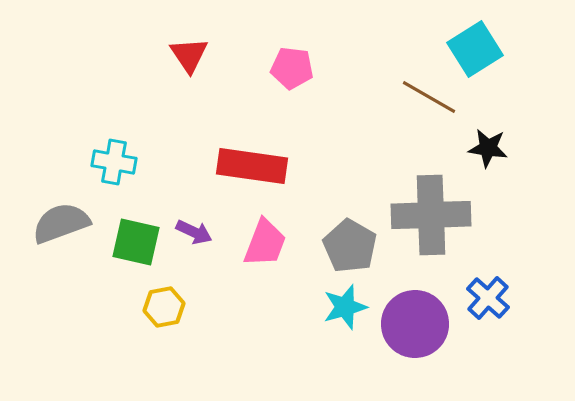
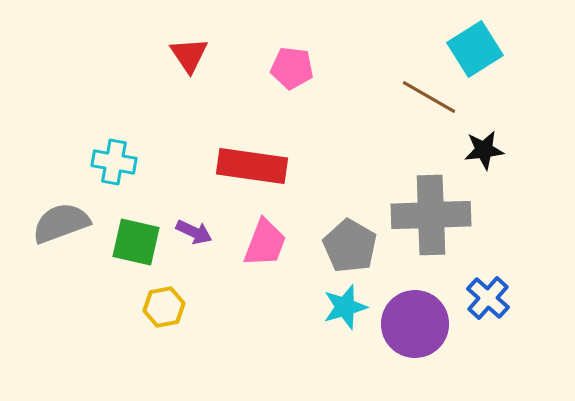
black star: moved 4 px left, 2 px down; rotated 15 degrees counterclockwise
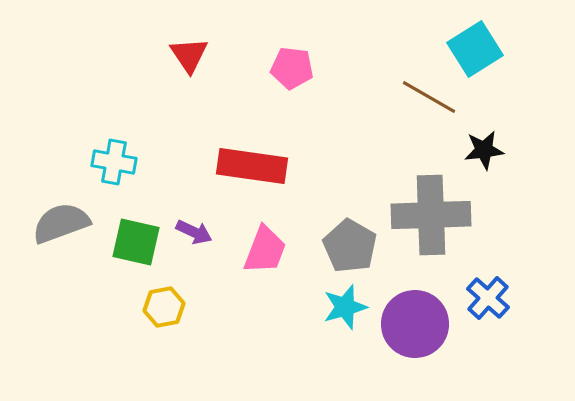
pink trapezoid: moved 7 px down
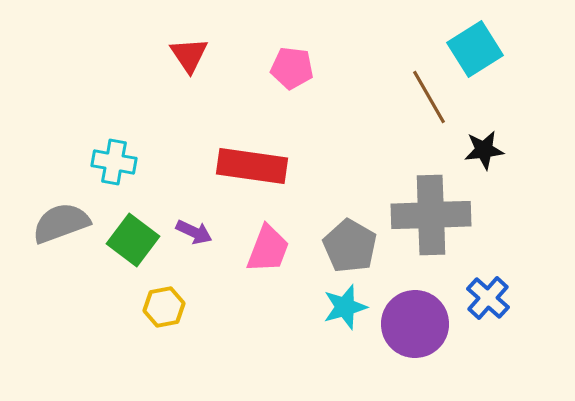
brown line: rotated 30 degrees clockwise
green square: moved 3 px left, 2 px up; rotated 24 degrees clockwise
pink trapezoid: moved 3 px right, 1 px up
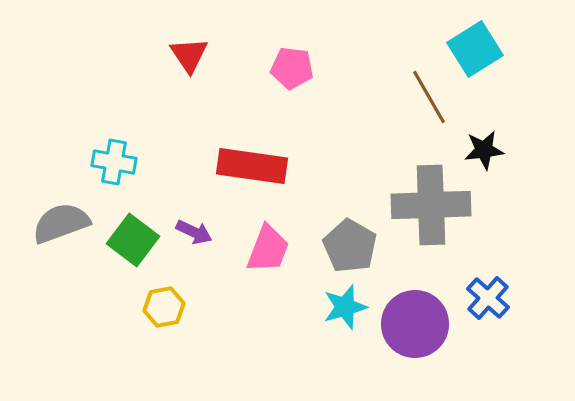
gray cross: moved 10 px up
